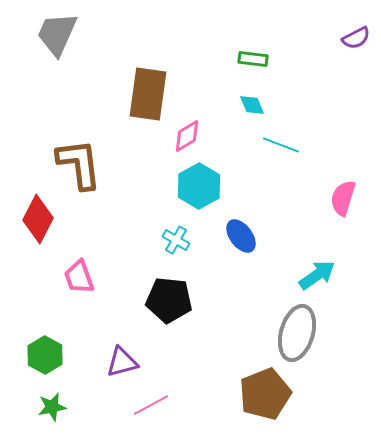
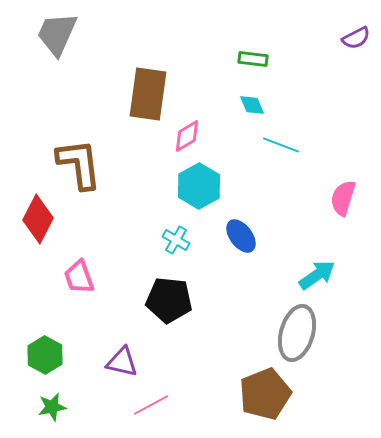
purple triangle: rotated 28 degrees clockwise
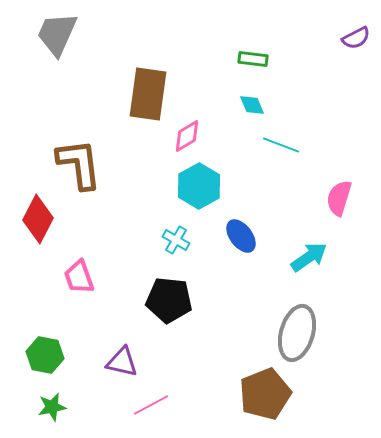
pink semicircle: moved 4 px left
cyan arrow: moved 8 px left, 18 px up
green hexagon: rotated 18 degrees counterclockwise
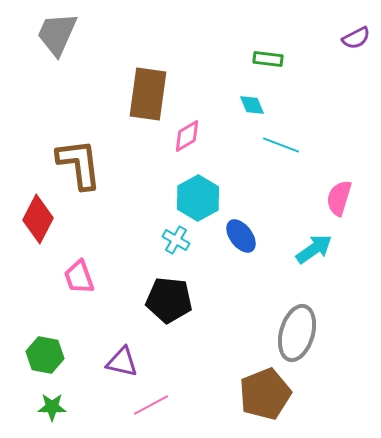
green rectangle: moved 15 px right
cyan hexagon: moved 1 px left, 12 px down
cyan arrow: moved 5 px right, 8 px up
green star: rotated 12 degrees clockwise
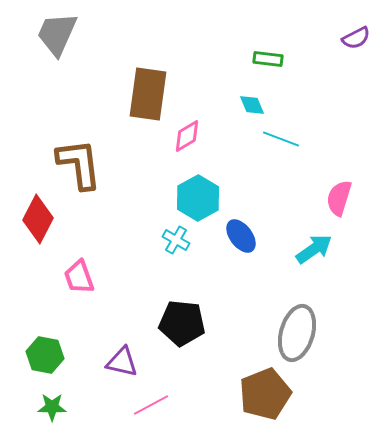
cyan line: moved 6 px up
black pentagon: moved 13 px right, 23 px down
